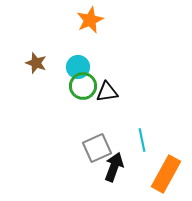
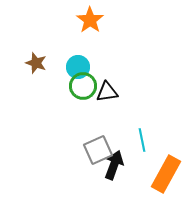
orange star: rotated 12 degrees counterclockwise
gray square: moved 1 px right, 2 px down
black arrow: moved 2 px up
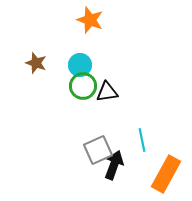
orange star: rotated 16 degrees counterclockwise
cyan circle: moved 2 px right, 2 px up
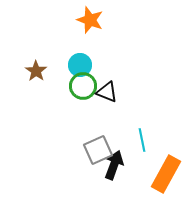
brown star: moved 8 px down; rotated 15 degrees clockwise
black triangle: rotated 30 degrees clockwise
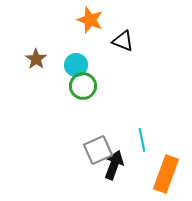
cyan circle: moved 4 px left
brown star: moved 12 px up
black triangle: moved 16 px right, 51 px up
orange rectangle: rotated 9 degrees counterclockwise
